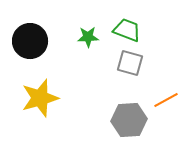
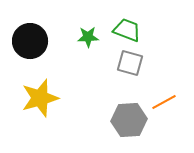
orange line: moved 2 px left, 2 px down
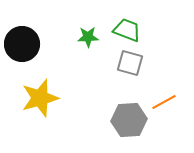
black circle: moved 8 px left, 3 px down
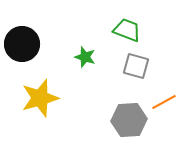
green star: moved 3 px left, 20 px down; rotated 20 degrees clockwise
gray square: moved 6 px right, 3 px down
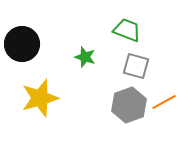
gray hexagon: moved 15 px up; rotated 16 degrees counterclockwise
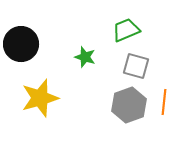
green trapezoid: moved 1 px left; rotated 44 degrees counterclockwise
black circle: moved 1 px left
orange line: rotated 55 degrees counterclockwise
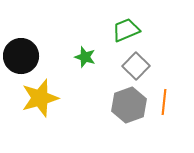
black circle: moved 12 px down
gray square: rotated 28 degrees clockwise
